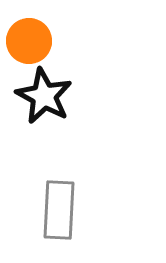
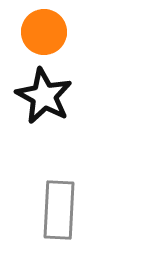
orange circle: moved 15 px right, 9 px up
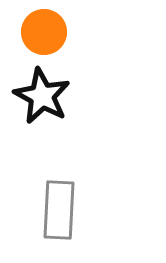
black star: moved 2 px left
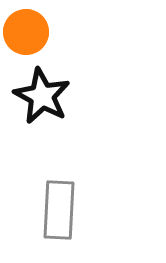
orange circle: moved 18 px left
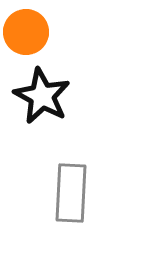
gray rectangle: moved 12 px right, 17 px up
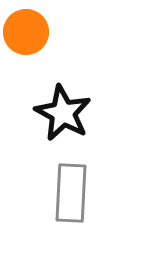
black star: moved 21 px right, 17 px down
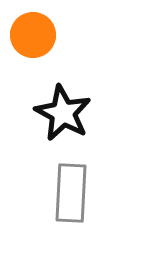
orange circle: moved 7 px right, 3 px down
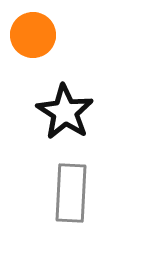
black star: moved 2 px right, 1 px up; rotated 4 degrees clockwise
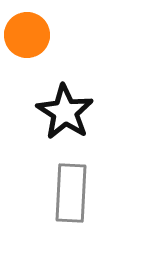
orange circle: moved 6 px left
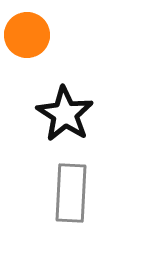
black star: moved 2 px down
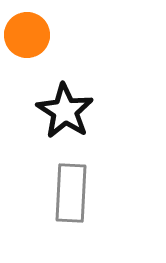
black star: moved 3 px up
